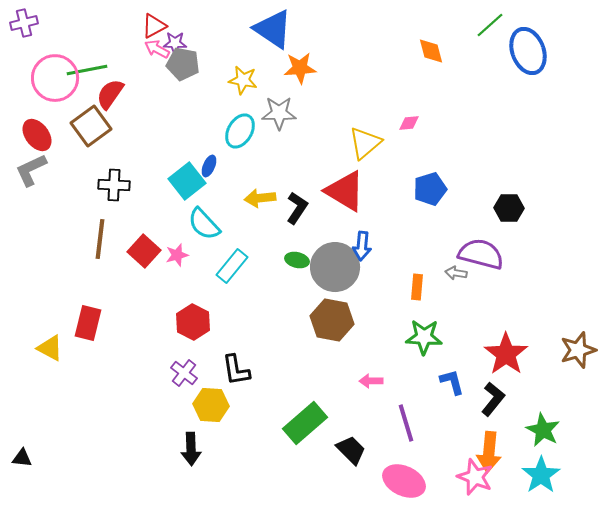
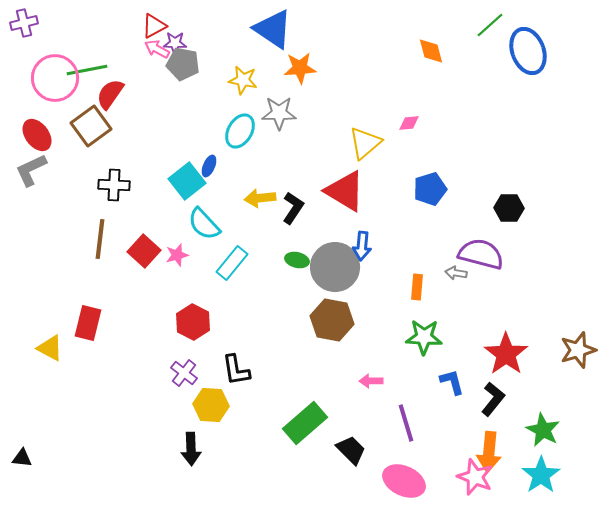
black L-shape at (297, 208): moved 4 px left
cyan rectangle at (232, 266): moved 3 px up
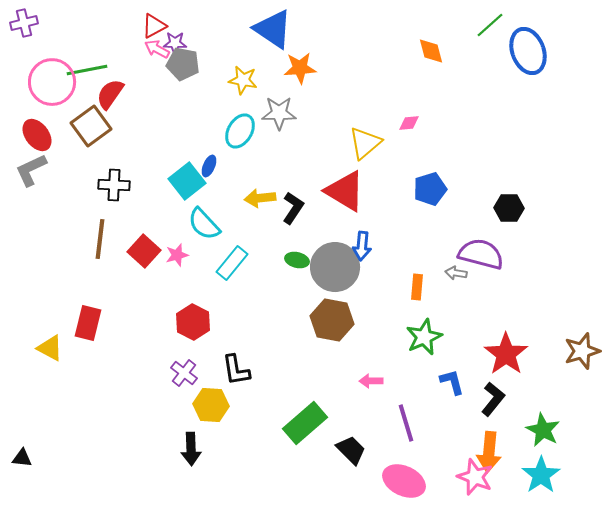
pink circle at (55, 78): moved 3 px left, 4 px down
green star at (424, 337): rotated 27 degrees counterclockwise
brown star at (578, 350): moved 4 px right, 1 px down
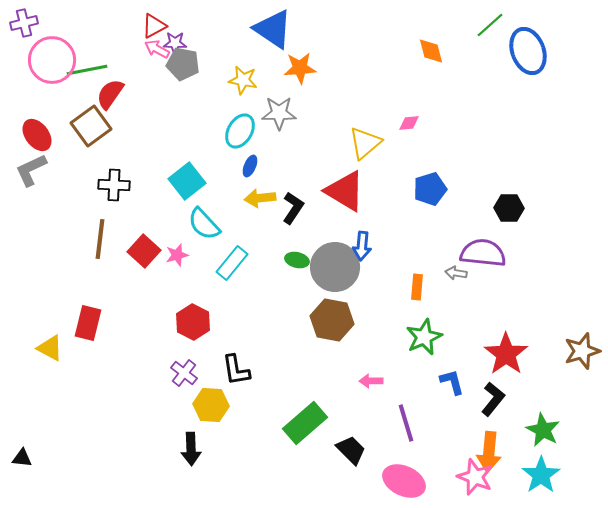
pink circle at (52, 82): moved 22 px up
blue ellipse at (209, 166): moved 41 px right
purple semicircle at (481, 254): moved 2 px right, 1 px up; rotated 9 degrees counterclockwise
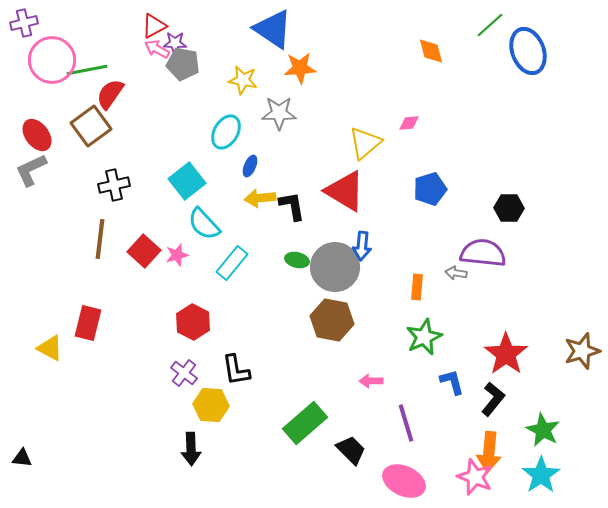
cyan ellipse at (240, 131): moved 14 px left, 1 px down
black cross at (114, 185): rotated 16 degrees counterclockwise
black L-shape at (293, 208): moved 1 px left, 2 px up; rotated 44 degrees counterclockwise
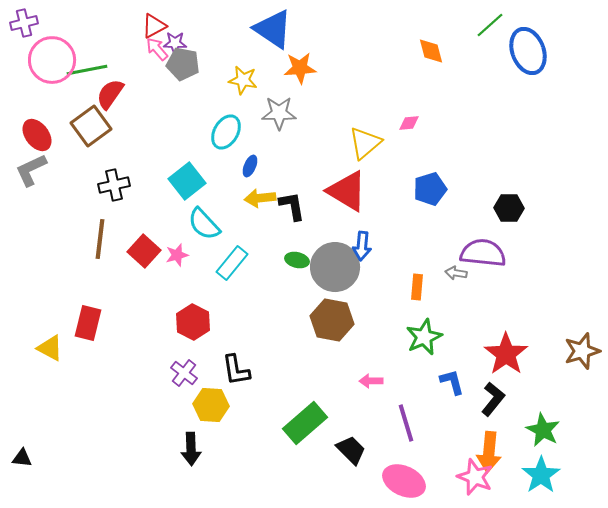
pink arrow at (157, 49): rotated 20 degrees clockwise
red triangle at (345, 191): moved 2 px right
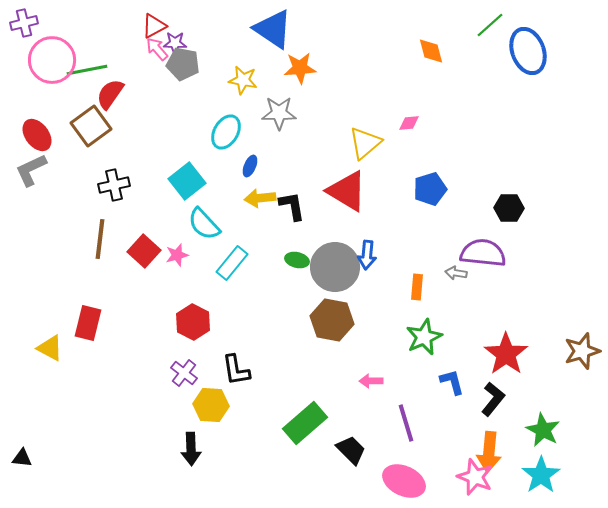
blue arrow at (362, 246): moved 5 px right, 9 px down
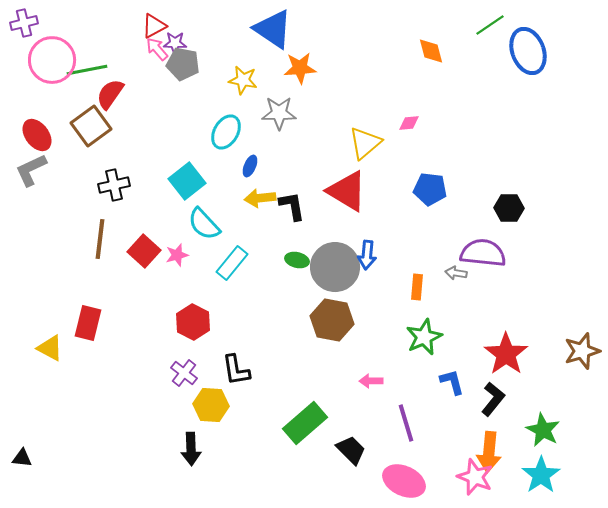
green line at (490, 25): rotated 8 degrees clockwise
blue pentagon at (430, 189): rotated 24 degrees clockwise
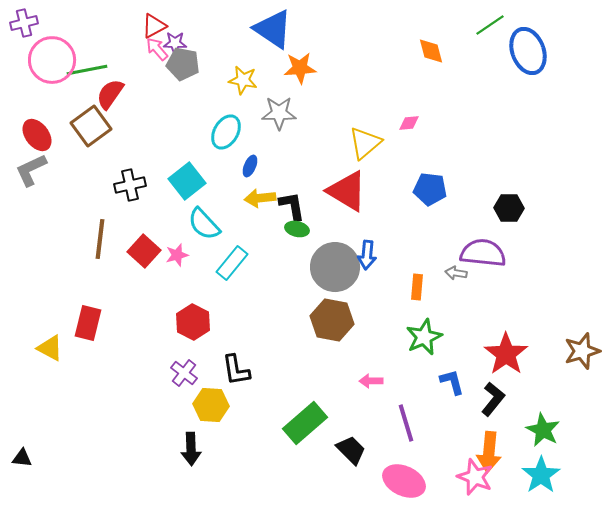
black cross at (114, 185): moved 16 px right
green ellipse at (297, 260): moved 31 px up
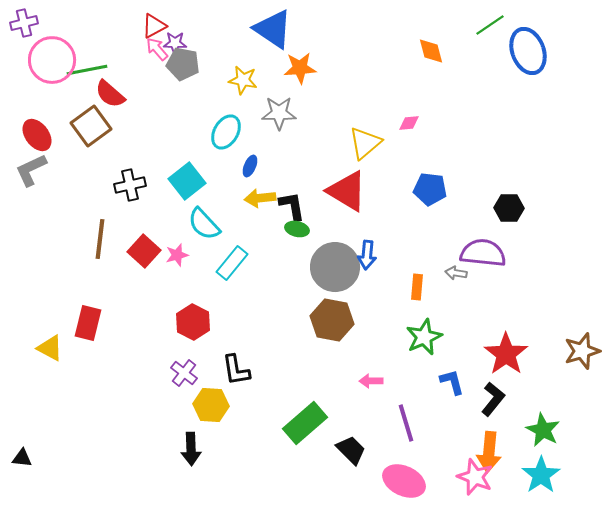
red semicircle at (110, 94): rotated 84 degrees counterclockwise
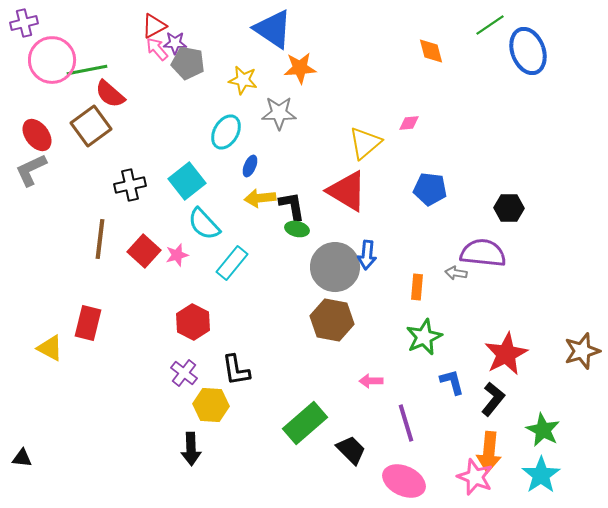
gray pentagon at (183, 64): moved 5 px right, 1 px up
red star at (506, 354): rotated 9 degrees clockwise
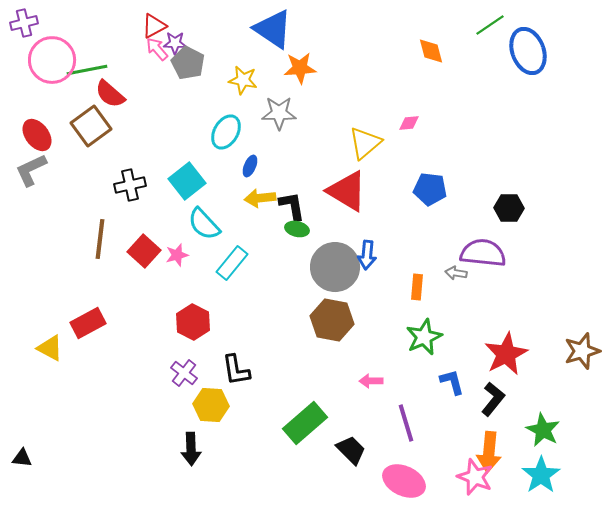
gray pentagon at (188, 63): rotated 16 degrees clockwise
red rectangle at (88, 323): rotated 48 degrees clockwise
